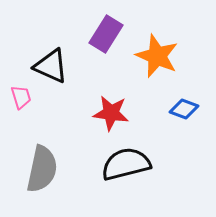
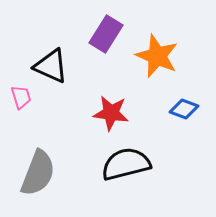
gray semicircle: moved 4 px left, 4 px down; rotated 9 degrees clockwise
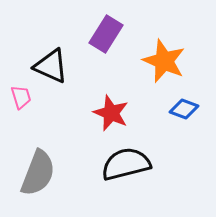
orange star: moved 7 px right, 5 px down
red star: rotated 15 degrees clockwise
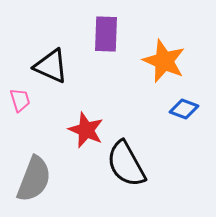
purple rectangle: rotated 30 degrees counterclockwise
pink trapezoid: moved 1 px left, 3 px down
red star: moved 25 px left, 17 px down
black semicircle: rotated 105 degrees counterclockwise
gray semicircle: moved 4 px left, 6 px down
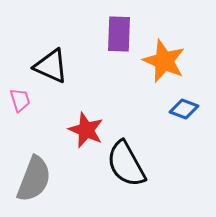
purple rectangle: moved 13 px right
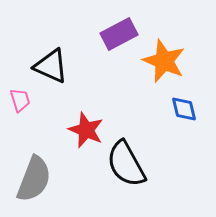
purple rectangle: rotated 60 degrees clockwise
blue diamond: rotated 56 degrees clockwise
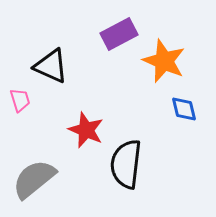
black semicircle: rotated 36 degrees clockwise
gray semicircle: rotated 150 degrees counterclockwise
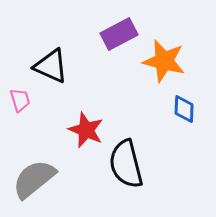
orange star: rotated 9 degrees counterclockwise
blue diamond: rotated 16 degrees clockwise
black semicircle: rotated 21 degrees counterclockwise
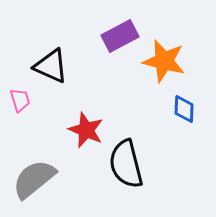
purple rectangle: moved 1 px right, 2 px down
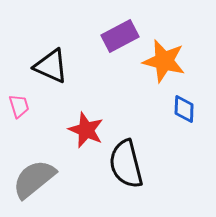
pink trapezoid: moved 1 px left, 6 px down
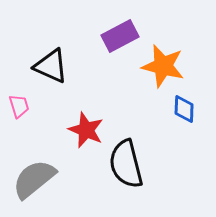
orange star: moved 1 px left, 5 px down
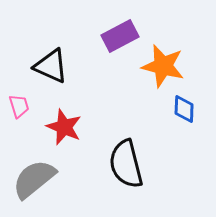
red star: moved 22 px left, 3 px up
